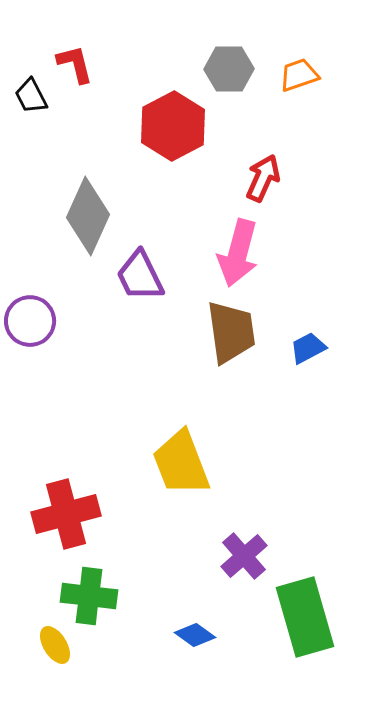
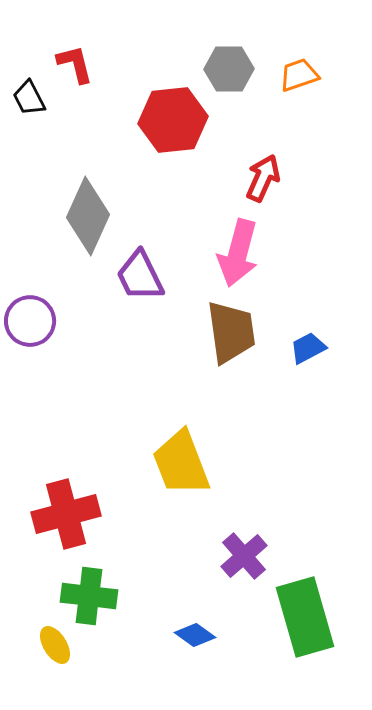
black trapezoid: moved 2 px left, 2 px down
red hexagon: moved 6 px up; rotated 22 degrees clockwise
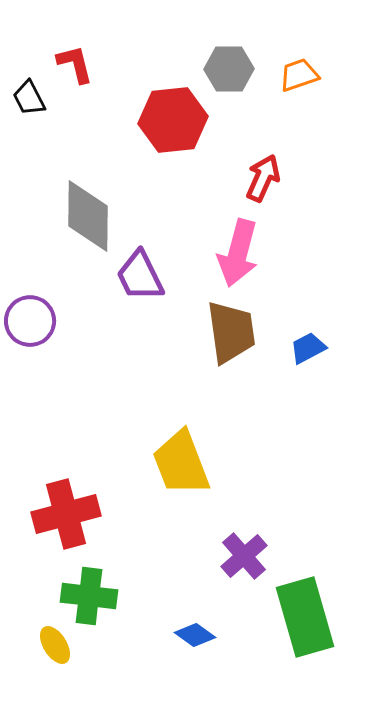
gray diamond: rotated 24 degrees counterclockwise
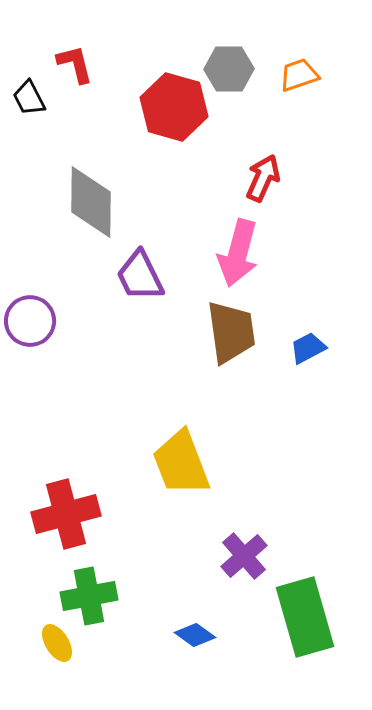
red hexagon: moved 1 px right, 13 px up; rotated 22 degrees clockwise
gray diamond: moved 3 px right, 14 px up
green cross: rotated 18 degrees counterclockwise
yellow ellipse: moved 2 px right, 2 px up
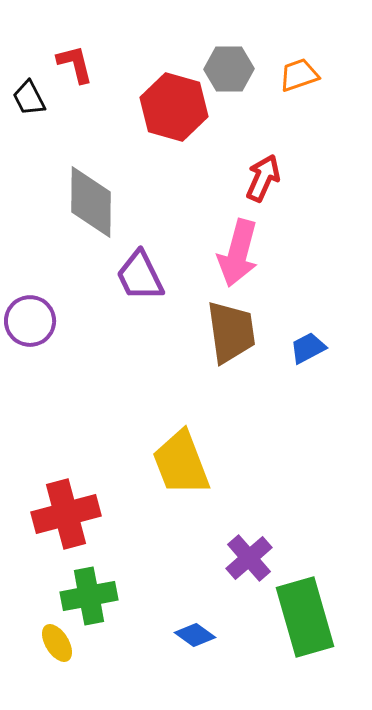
purple cross: moved 5 px right, 2 px down
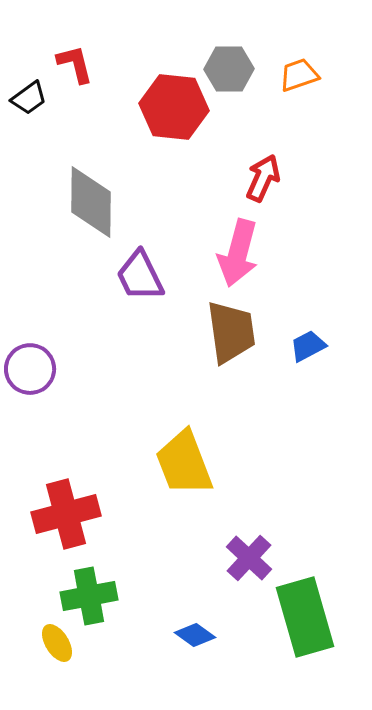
black trapezoid: rotated 99 degrees counterclockwise
red hexagon: rotated 10 degrees counterclockwise
purple circle: moved 48 px down
blue trapezoid: moved 2 px up
yellow trapezoid: moved 3 px right
purple cross: rotated 6 degrees counterclockwise
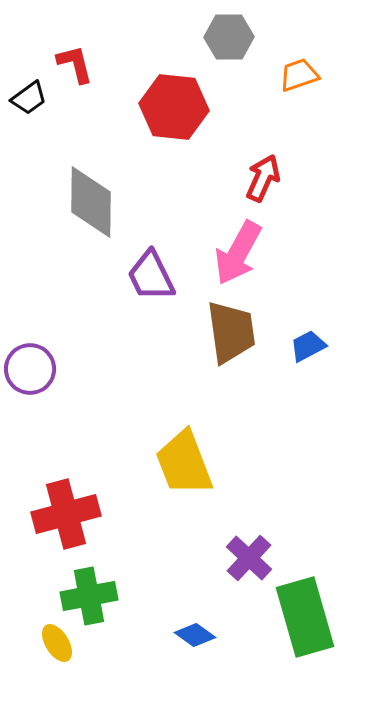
gray hexagon: moved 32 px up
pink arrow: rotated 14 degrees clockwise
purple trapezoid: moved 11 px right
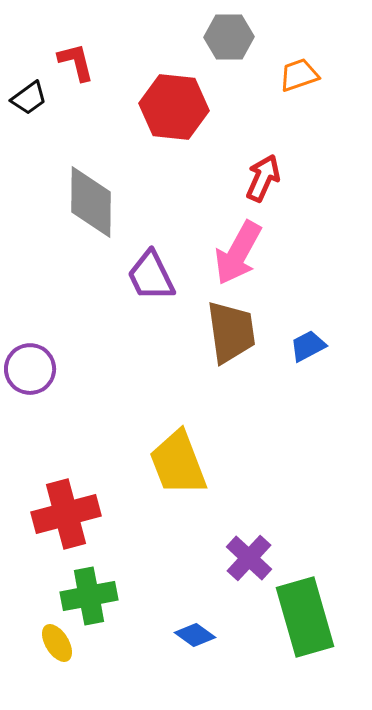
red L-shape: moved 1 px right, 2 px up
yellow trapezoid: moved 6 px left
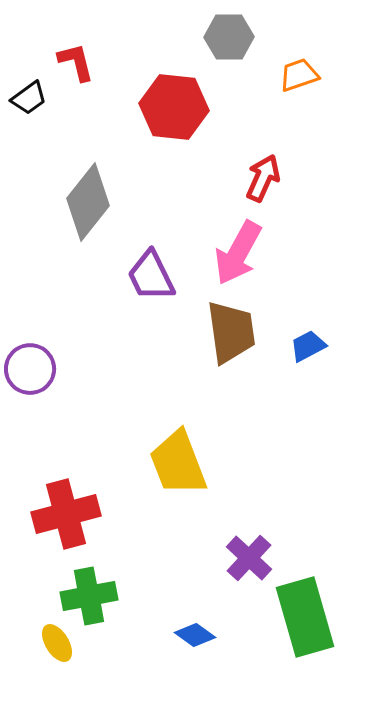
gray diamond: moved 3 px left; rotated 38 degrees clockwise
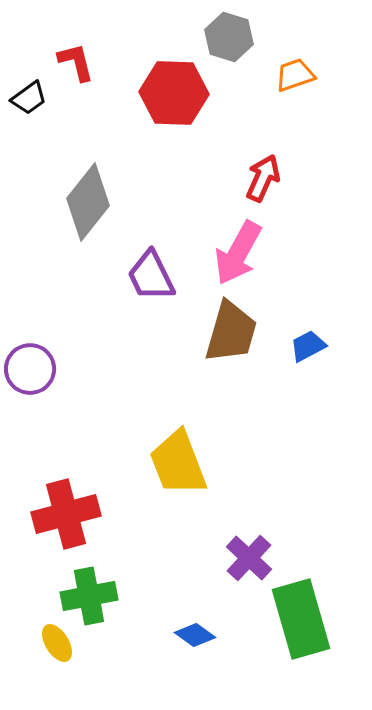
gray hexagon: rotated 18 degrees clockwise
orange trapezoid: moved 4 px left
red hexagon: moved 14 px up; rotated 4 degrees counterclockwise
brown trapezoid: rotated 24 degrees clockwise
green rectangle: moved 4 px left, 2 px down
